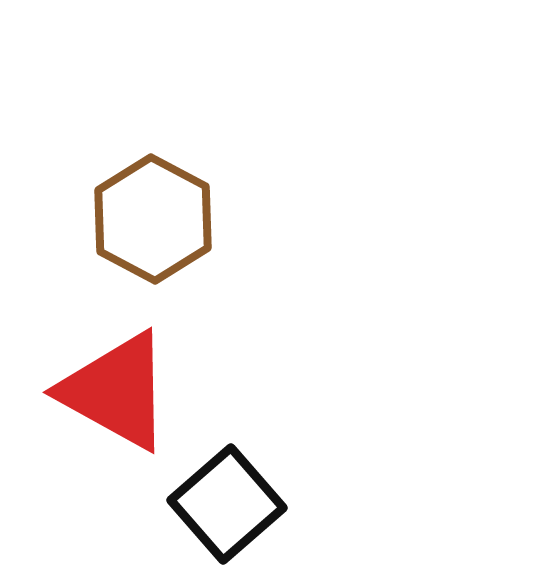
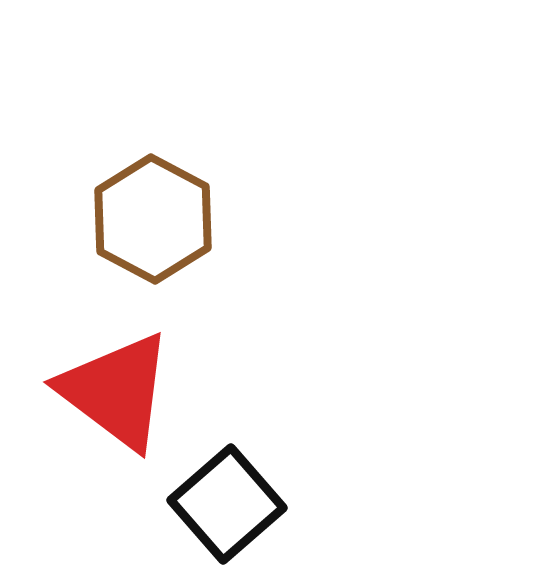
red triangle: rotated 8 degrees clockwise
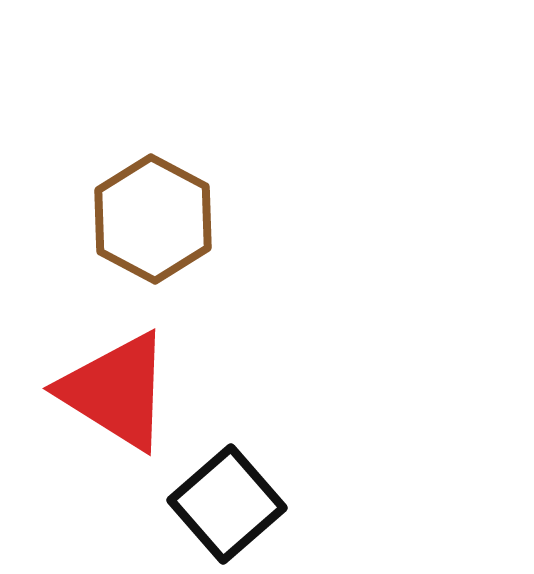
red triangle: rotated 5 degrees counterclockwise
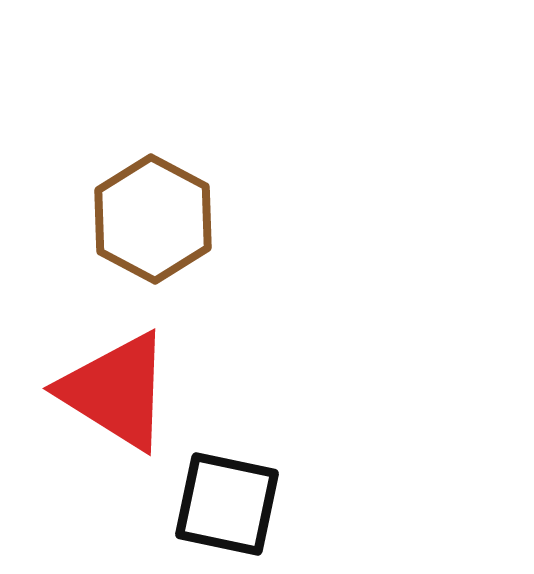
black square: rotated 37 degrees counterclockwise
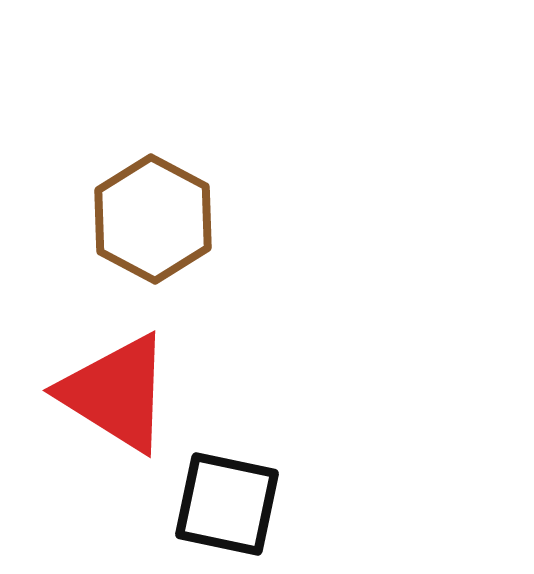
red triangle: moved 2 px down
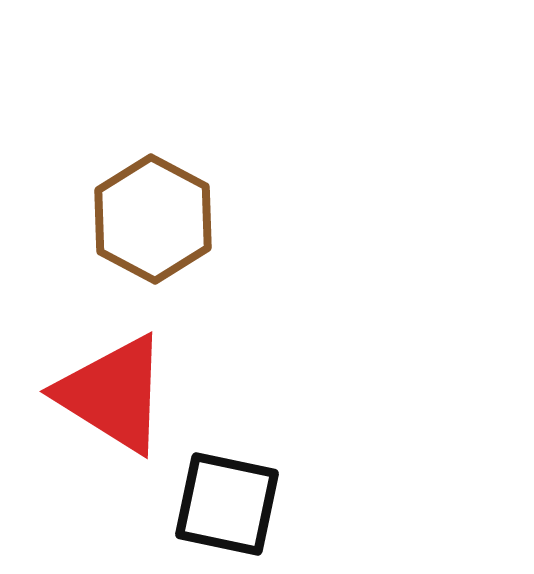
red triangle: moved 3 px left, 1 px down
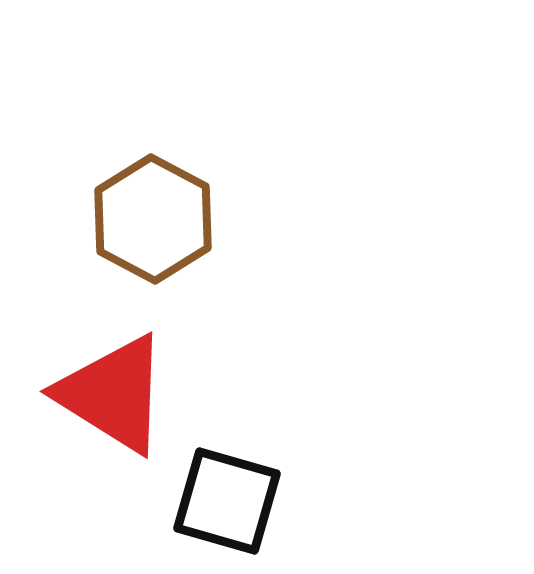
black square: moved 3 px up; rotated 4 degrees clockwise
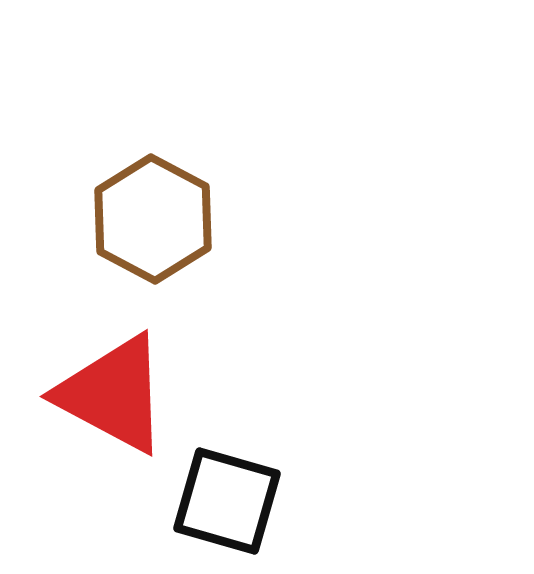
red triangle: rotated 4 degrees counterclockwise
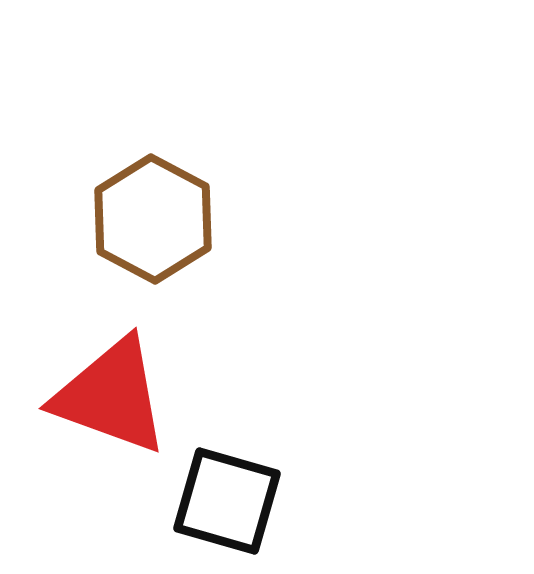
red triangle: moved 2 px left, 2 px down; rotated 8 degrees counterclockwise
